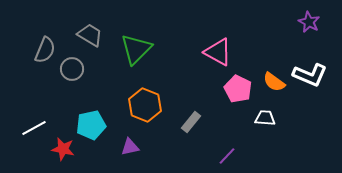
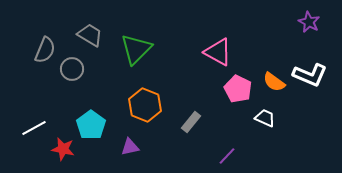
white trapezoid: rotated 20 degrees clockwise
cyan pentagon: rotated 24 degrees counterclockwise
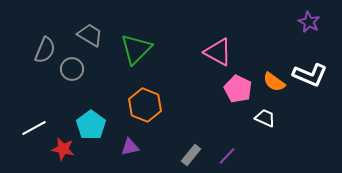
gray rectangle: moved 33 px down
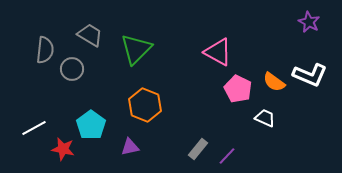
gray semicircle: rotated 16 degrees counterclockwise
gray rectangle: moved 7 px right, 6 px up
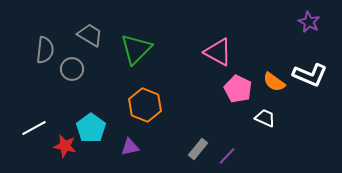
cyan pentagon: moved 3 px down
red star: moved 2 px right, 3 px up
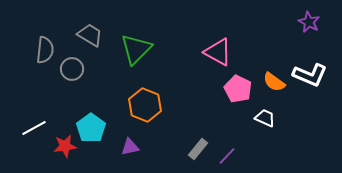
red star: rotated 20 degrees counterclockwise
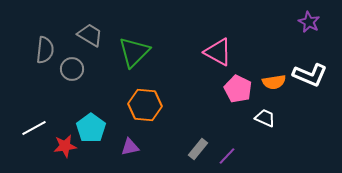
green triangle: moved 2 px left, 3 px down
orange semicircle: rotated 45 degrees counterclockwise
orange hexagon: rotated 16 degrees counterclockwise
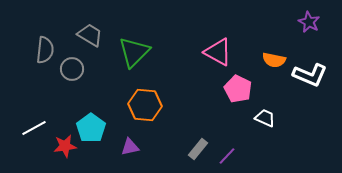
orange semicircle: moved 22 px up; rotated 20 degrees clockwise
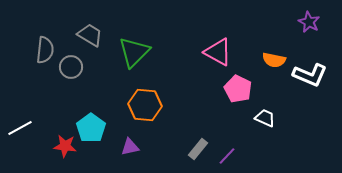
gray circle: moved 1 px left, 2 px up
white line: moved 14 px left
red star: rotated 15 degrees clockwise
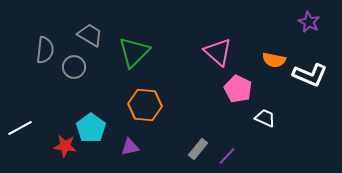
pink triangle: rotated 12 degrees clockwise
gray circle: moved 3 px right
